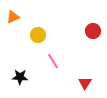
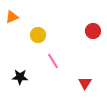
orange triangle: moved 1 px left
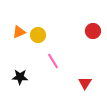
orange triangle: moved 7 px right, 15 px down
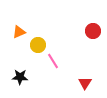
yellow circle: moved 10 px down
